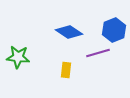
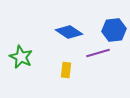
blue hexagon: rotated 15 degrees clockwise
green star: moved 3 px right; rotated 20 degrees clockwise
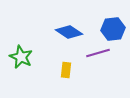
blue hexagon: moved 1 px left, 1 px up
